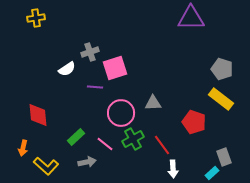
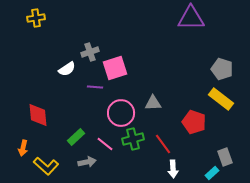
green cross: rotated 15 degrees clockwise
red line: moved 1 px right, 1 px up
gray rectangle: moved 1 px right
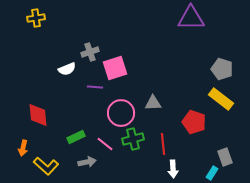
white semicircle: rotated 12 degrees clockwise
green rectangle: rotated 18 degrees clockwise
red line: rotated 30 degrees clockwise
cyan rectangle: rotated 16 degrees counterclockwise
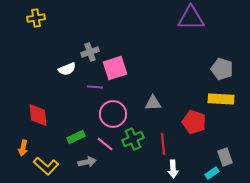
yellow rectangle: rotated 35 degrees counterclockwise
pink circle: moved 8 px left, 1 px down
green cross: rotated 10 degrees counterclockwise
cyan rectangle: rotated 24 degrees clockwise
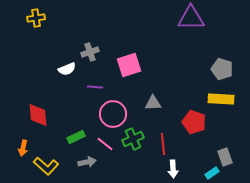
pink square: moved 14 px right, 3 px up
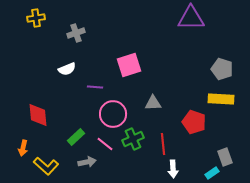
gray cross: moved 14 px left, 19 px up
green rectangle: rotated 18 degrees counterclockwise
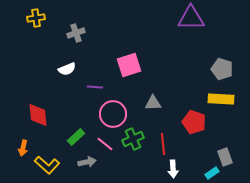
yellow L-shape: moved 1 px right, 1 px up
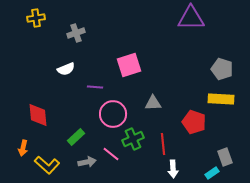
white semicircle: moved 1 px left
pink line: moved 6 px right, 10 px down
